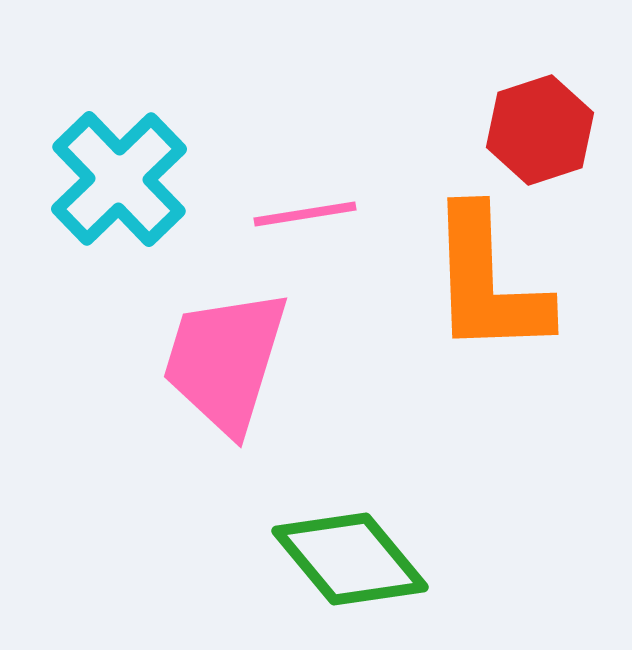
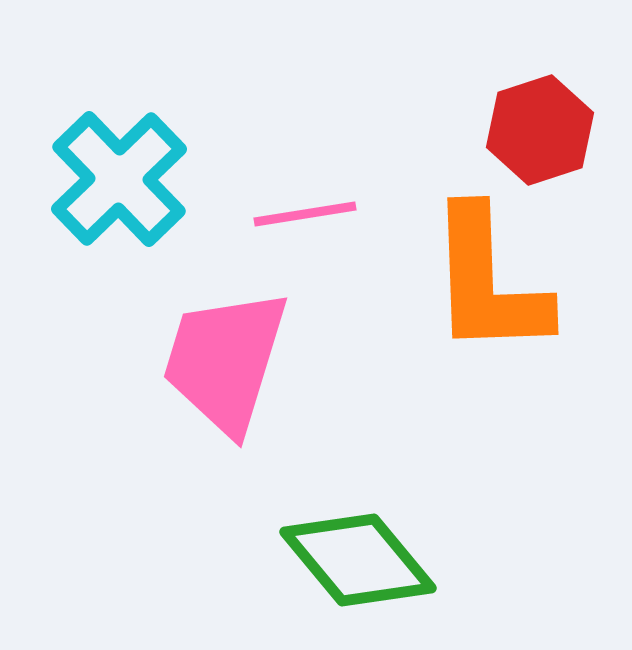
green diamond: moved 8 px right, 1 px down
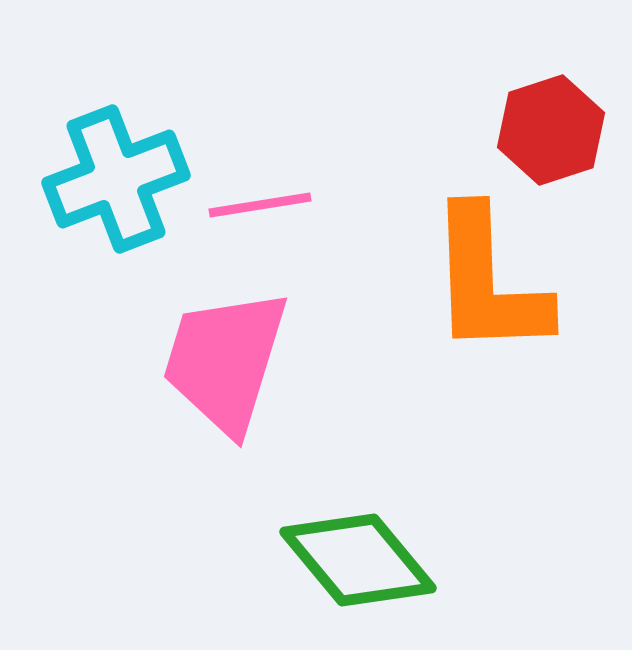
red hexagon: moved 11 px right
cyan cross: moved 3 px left; rotated 23 degrees clockwise
pink line: moved 45 px left, 9 px up
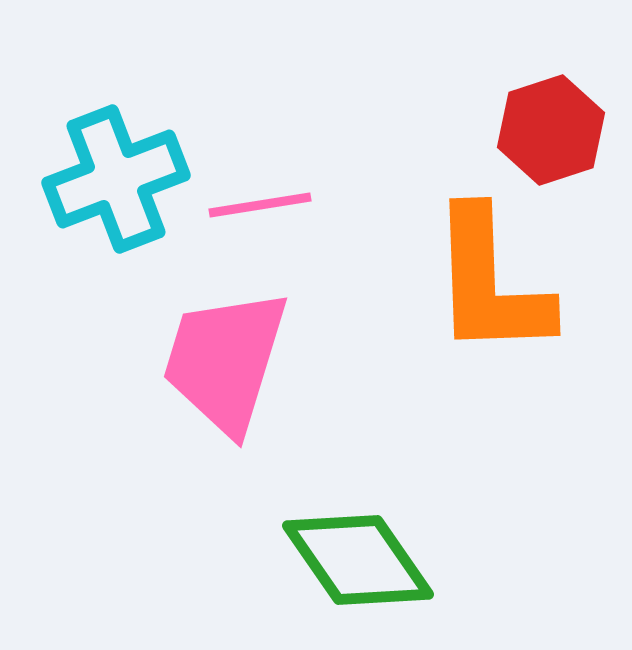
orange L-shape: moved 2 px right, 1 px down
green diamond: rotated 5 degrees clockwise
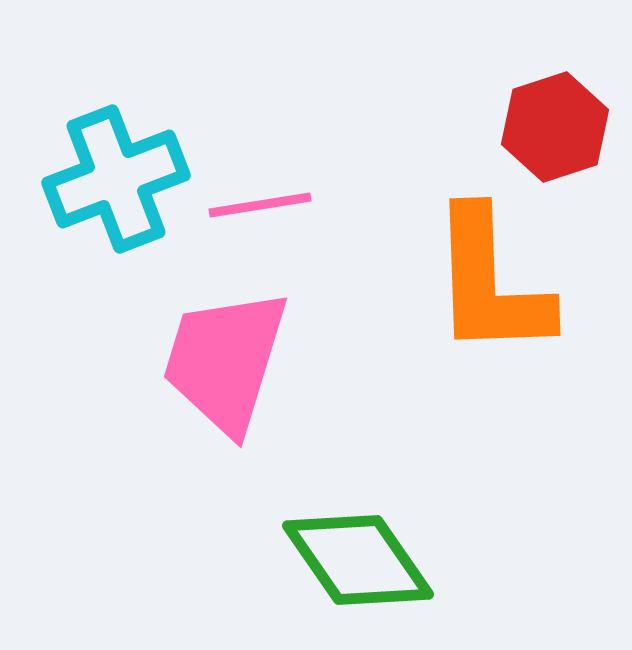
red hexagon: moved 4 px right, 3 px up
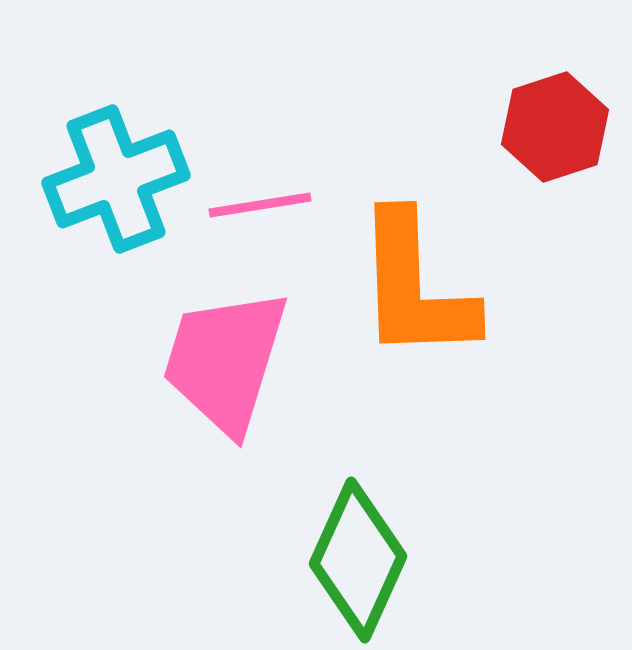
orange L-shape: moved 75 px left, 4 px down
green diamond: rotated 59 degrees clockwise
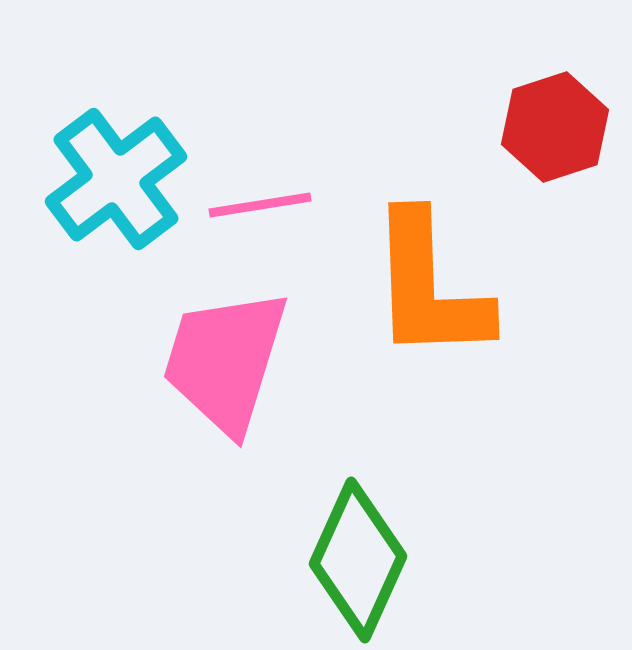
cyan cross: rotated 16 degrees counterclockwise
orange L-shape: moved 14 px right
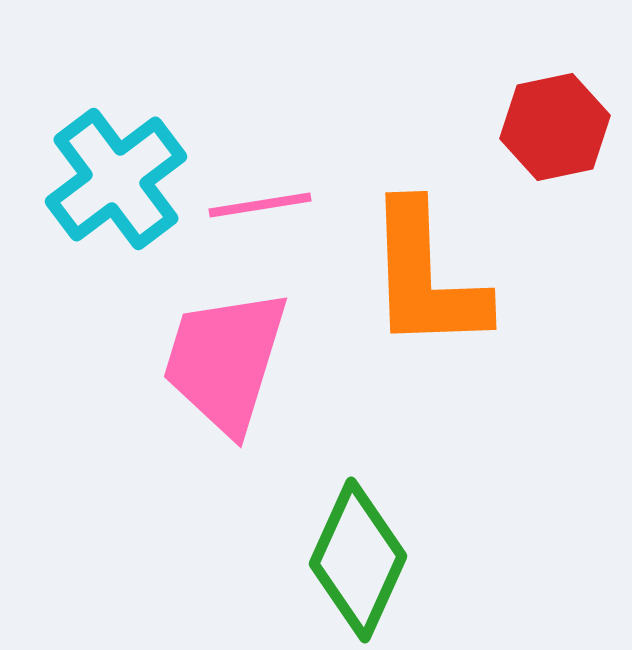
red hexagon: rotated 6 degrees clockwise
orange L-shape: moved 3 px left, 10 px up
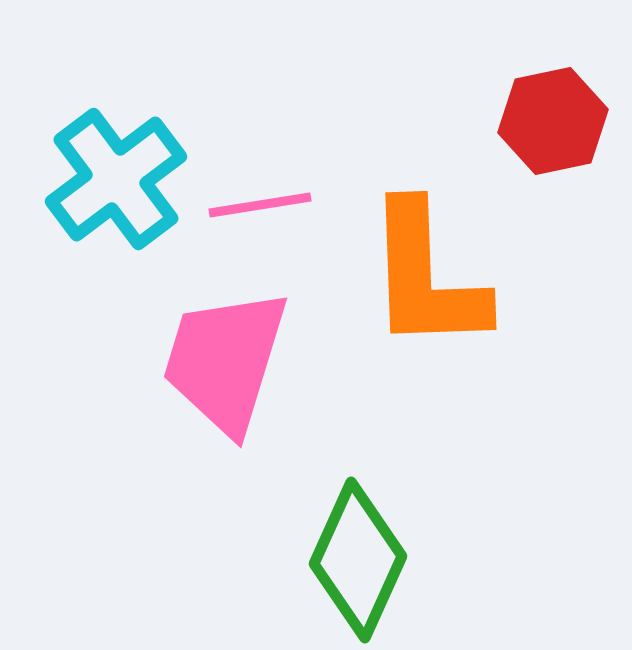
red hexagon: moved 2 px left, 6 px up
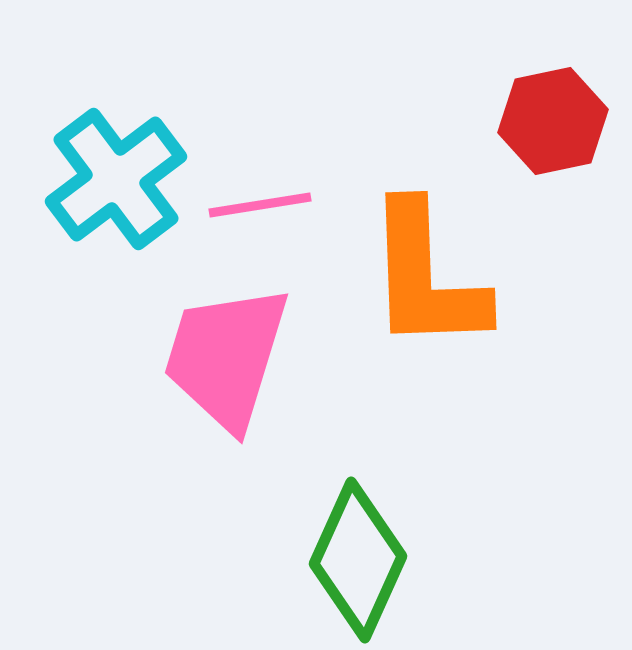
pink trapezoid: moved 1 px right, 4 px up
